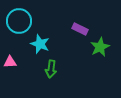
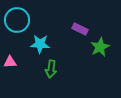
cyan circle: moved 2 px left, 1 px up
cyan star: rotated 18 degrees counterclockwise
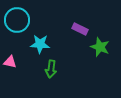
green star: rotated 24 degrees counterclockwise
pink triangle: rotated 16 degrees clockwise
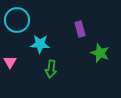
purple rectangle: rotated 49 degrees clockwise
green star: moved 6 px down
pink triangle: rotated 48 degrees clockwise
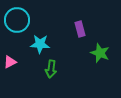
pink triangle: rotated 32 degrees clockwise
